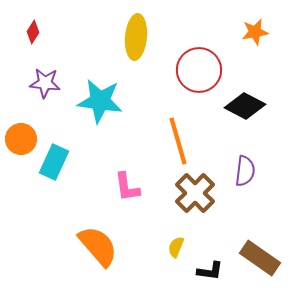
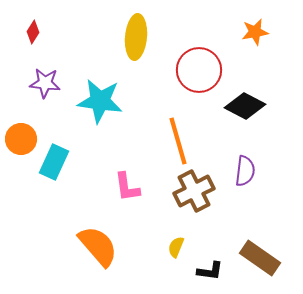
brown cross: moved 1 px left, 2 px up; rotated 18 degrees clockwise
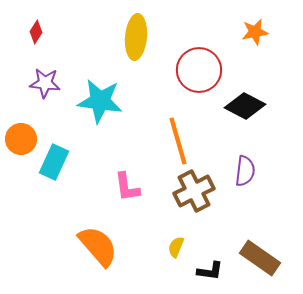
red diamond: moved 3 px right
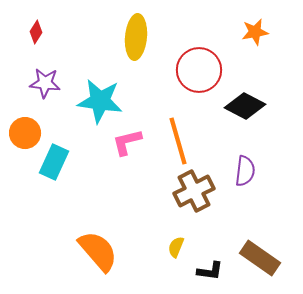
orange circle: moved 4 px right, 6 px up
pink L-shape: moved 45 px up; rotated 84 degrees clockwise
orange semicircle: moved 5 px down
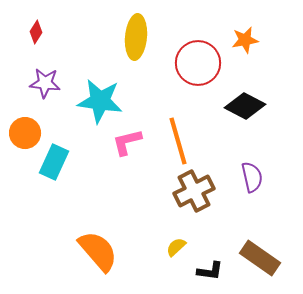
orange star: moved 10 px left, 8 px down
red circle: moved 1 px left, 7 px up
purple semicircle: moved 7 px right, 6 px down; rotated 20 degrees counterclockwise
yellow semicircle: rotated 25 degrees clockwise
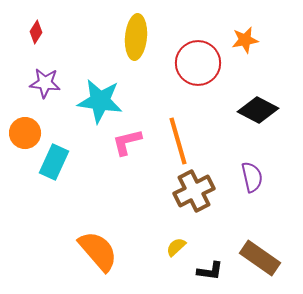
black diamond: moved 13 px right, 4 px down
